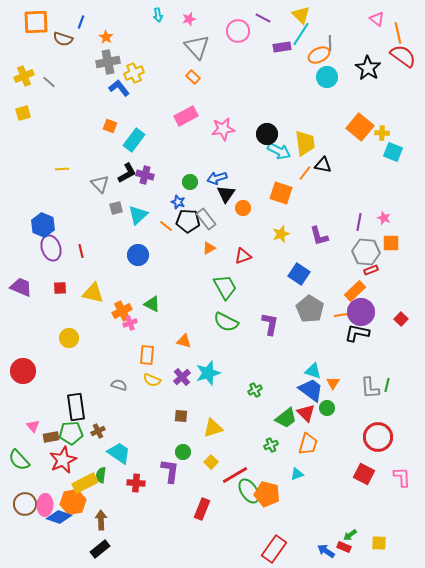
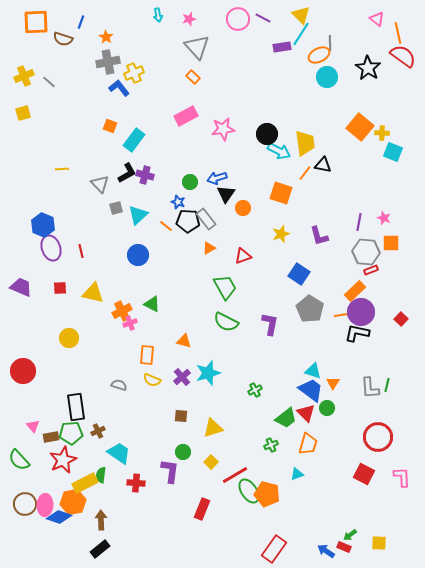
pink circle at (238, 31): moved 12 px up
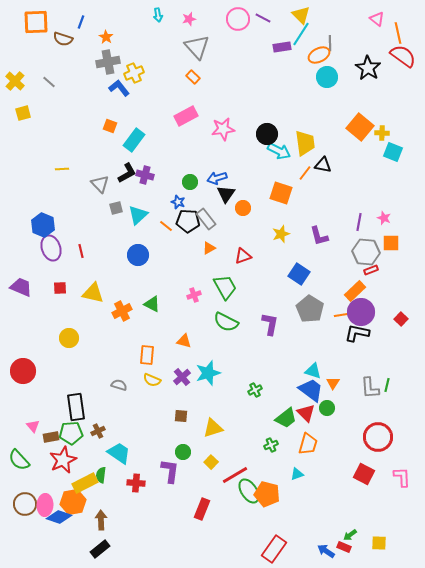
yellow cross at (24, 76): moved 9 px left, 5 px down; rotated 24 degrees counterclockwise
pink cross at (130, 323): moved 64 px right, 28 px up
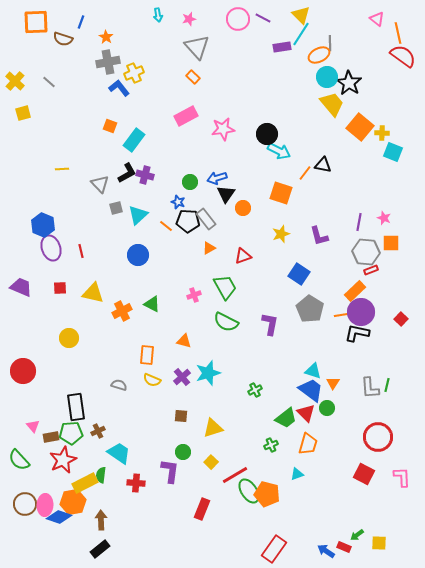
black star at (368, 68): moved 19 px left, 15 px down
yellow trapezoid at (305, 143): moved 27 px right, 39 px up; rotated 32 degrees counterclockwise
green arrow at (350, 535): moved 7 px right
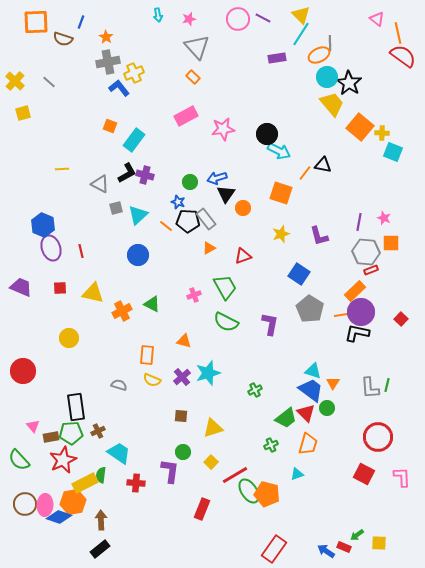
purple rectangle at (282, 47): moved 5 px left, 11 px down
gray triangle at (100, 184): rotated 18 degrees counterclockwise
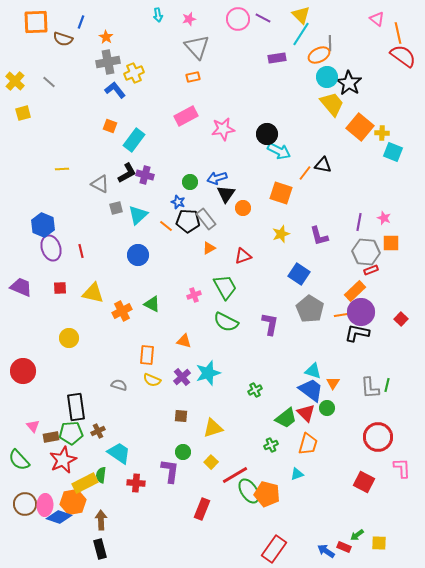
orange rectangle at (193, 77): rotated 56 degrees counterclockwise
blue L-shape at (119, 88): moved 4 px left, 2 px down
red square at (364, 474): moved 8 px down
pink L-shape at (402, 477): moved 9 px up
black rectangle at (100, 549): rotated 66 degrees counterclockwise
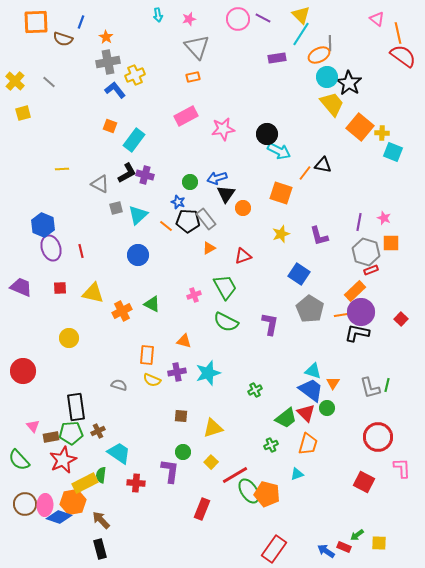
yellow cross at (134, 73): moved 1 px right, 2 px down
gray hexagon at (366, 252): rotated 12 degrees clockwise
purple cross at (182, 377): moved 5 px left, 5 px up; rotated 30 degrees clockwise
gray L-shape at (370, 388): rotated 10 degrees counterclockwise
brown arrow at (101, 520): rotated 42 degrees counterclockwise
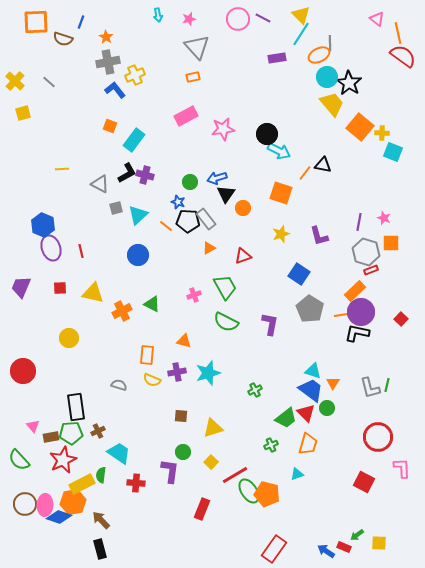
purple trapezoid at (21, 287): rotated 90 degrees counterclockwise
yellow rectangle at (85, 483): moved 3 px left, 1 px down
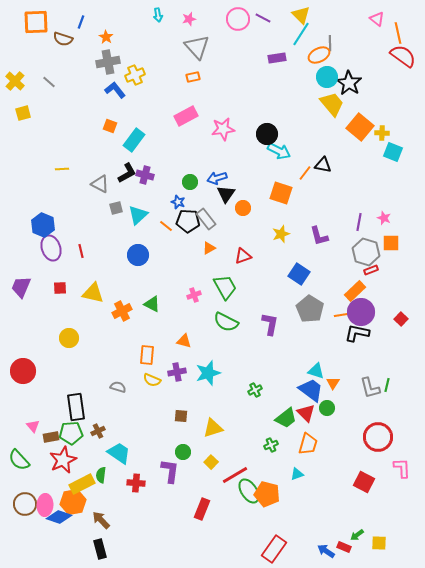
cyan triangle at (313, 371): moved 3 px right
gray semicircle at (119, 385): moved 1 px left, 2 px down
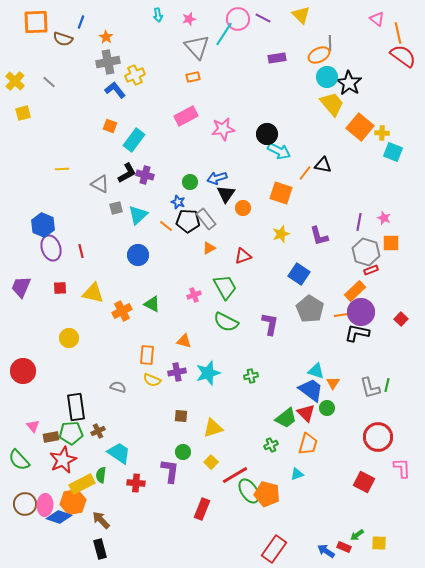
cyan line at (301, 34): moved 77 px left
green cross at (255, 390): moved 4 px left, 14 px up; rotated 16 degrees clockwise
